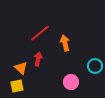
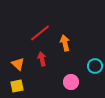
red arrow: moved 4 px right; rotated 24 degrees counterclockwise
orange triangle: moved 3 px left, 4 px up
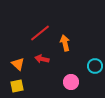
red arrow: rotated 64 degrees counterclockwise
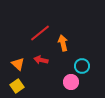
orange arrow: moved 2 px left
red arrow: moved 1 px left, 1 px down
cyan circle: moved 13 px left
yellow square: rotated 24 degrees counterclockwise
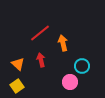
red arrow: rotated 64 degrees clockwise
pink circle: moved 1 px left
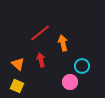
yellow square: rotated 32 degrees counterclockwise
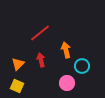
orange arrow: moved 3 px right, 7 px down
orange triangle: rotated 32 degrees clockwise
pink circle: moved 3 px left, 1 px down
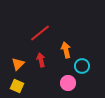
pink circle: moved 1 px right
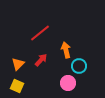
red arrow: rotated 56 degrees clockwise
cyan circle: moved 3 px left
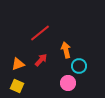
orange triangle: rotated 24 degrees clockwise
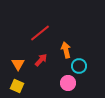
orange triangle: rotated 40 degrees counterclockwise
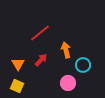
cyan circle: moved 4 px right, 1 px up
